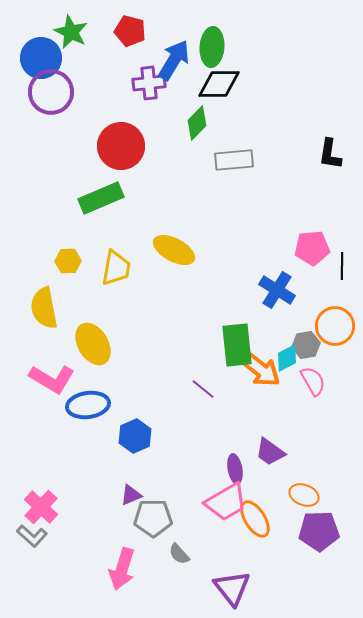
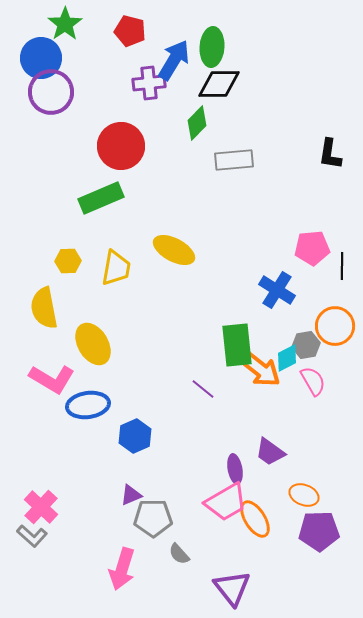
green star at (71, 32): moved 6 px left, 8 px up; rotated 12 degrees clockwise
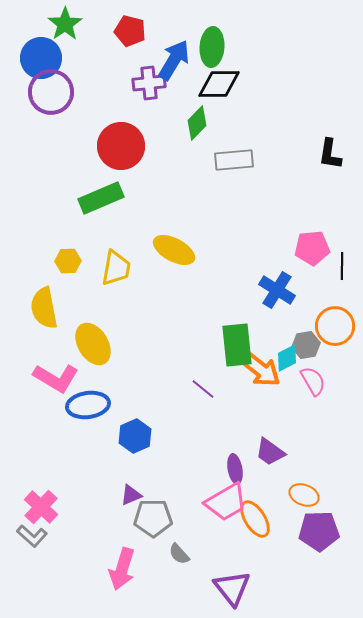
pink L-shape at (52, 379): moved 4 px right, 1 px up
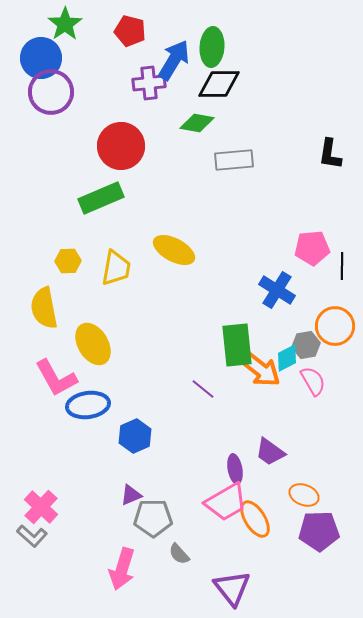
green diamond at (197, 123): rotated 56 degrees clockwise
pink L-shape at (56, 378): rotated 30 degrees clockwise
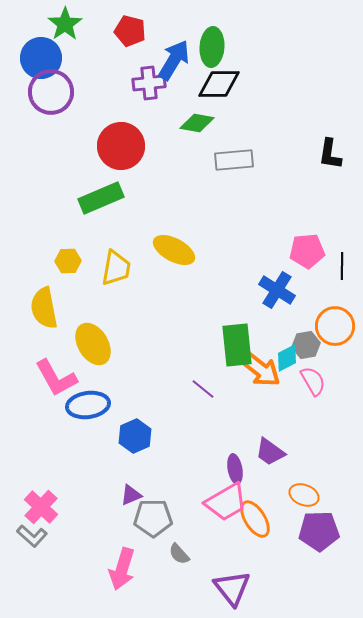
pink pentagon at (312, 248): moved 5 px left, 3 px down
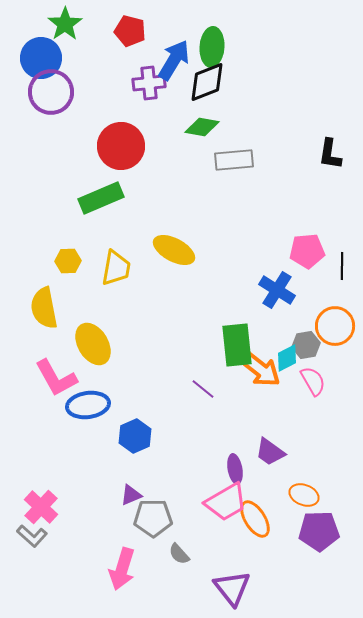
black diamond at (219, 84): moved 12 px left, 2 px up; rotated 21 degrees counterclockwise
green diamond at (197, 123): moved 5 px right, 4 px down
